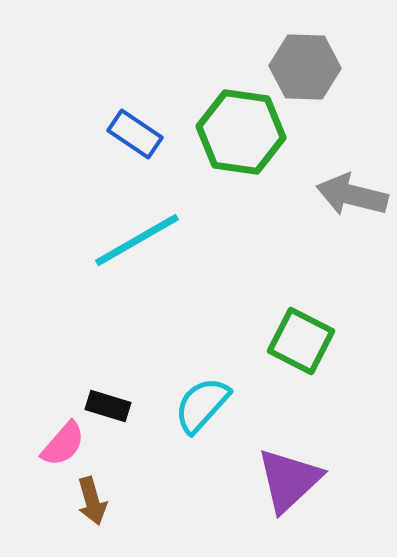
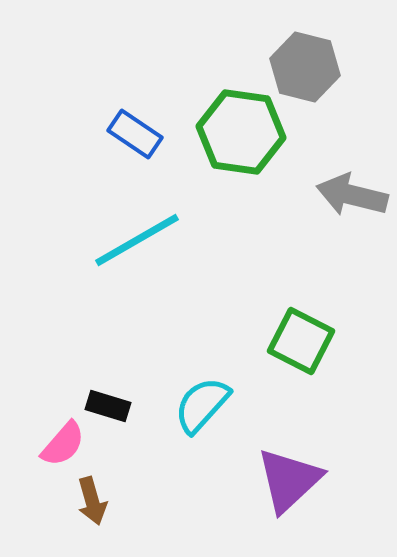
gray hexagon: rotated 12 degrees clockwise
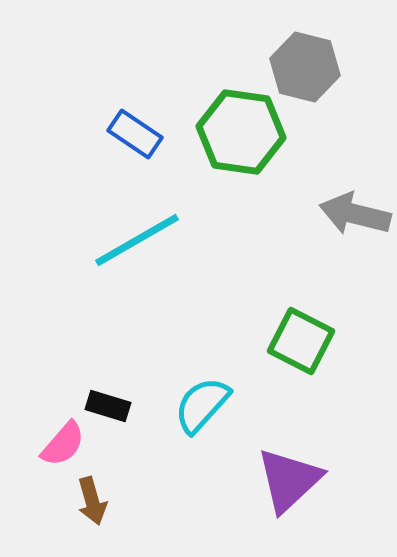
gray arrow: moved 3 px right, 19 px down
